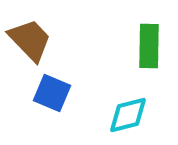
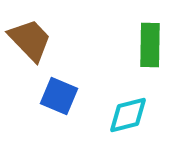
green rectangle: moved 1 px right, 1 px up
blue square: moved 7 px right, 3 px down
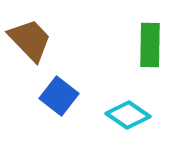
blue square: rotated 15 degrees clockwise
cyan diamond: rotated 48 degrees clockwise
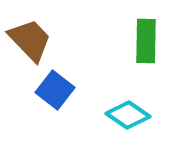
green rectangle: moved 4 px left, 4 px up
blue square: moved 4 px left, 6 px up
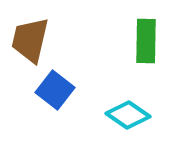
brown trapezoid: rotated 123 degrees counterclockwise
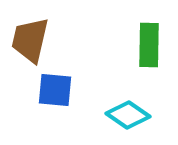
green rectangle: moved 3 px right, 4 px down
blue square: rotated 33 degrees counterclockwise
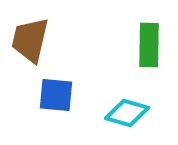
blue square: moved 1 px right, 5 px down
cyan diamond: moved 1 px left, 2 px up; rotated 18 degrees counterclockwise
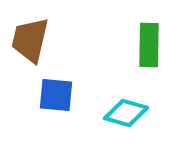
cyan diamond: moved 1 px left
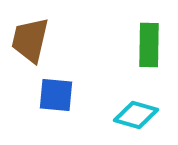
cyan diamond: moved 10 px right, 2 px down
